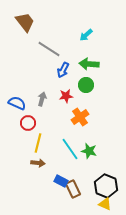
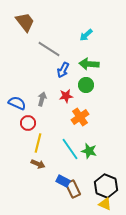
brown arrow: moved 1 px down; rotated 16 degrees clockwise
blue rectangle: moved 2 px right
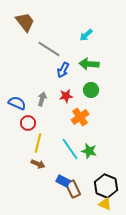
green circle: moved 5 px right, 5 px down
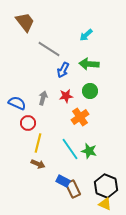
green circle: moved 1 px left, 1 px down
gray arrow: moved 1 px right, 1 px up
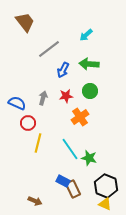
gray line: rotated 70 degrees counterclockwise
green star: moved 7 px down
brown arrow: moved 3 px left, 37 px down
